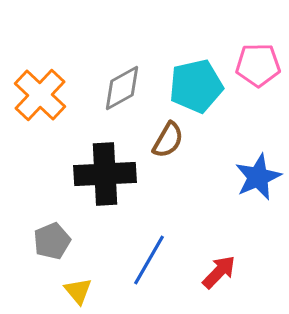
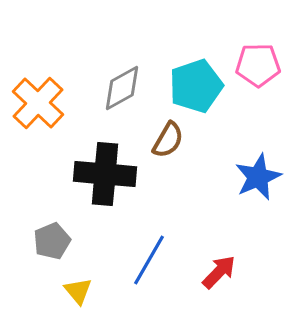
cyan pentagon: rotated 6 degrees counterclockwise
orange cross: moved 2 px left, 8 px down
black cross: rotated 8 degrees clockwise
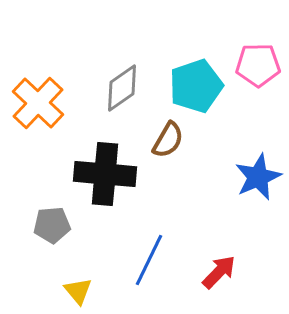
gray diamond: rotated 6 degrees counterclockwise
gray pentagon: moved 16 px up; rotated 18 degrees clockwise
blue line: rotated 4 degrees counterclockwise
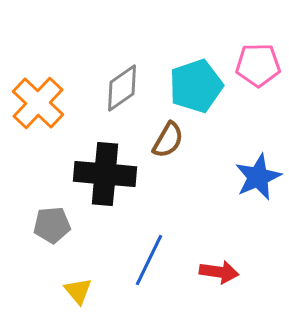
red arrow: rotated 54 degrees clockwise
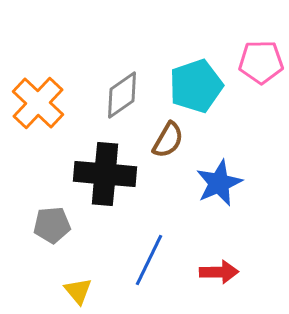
pink pentagon: moved 3 px right, 3 px up
gray diamond: moved 7 px down
blue star: moved 39 px left, 6 px down
red arrow: rotated 9 degrees counterclockwise
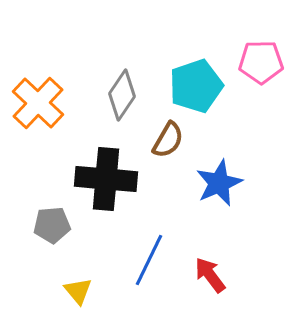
gray diamond: rotated 21 degrees counterclockwise
black cross: moved 1 px right, 5 px down
red arrow: moved 9 px left, 3 px down; rotated 126 degrees counterclockwise
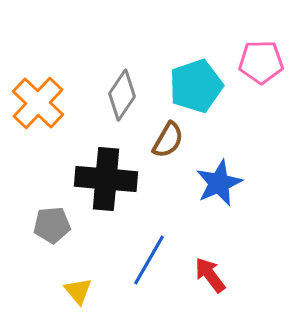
blue line: rotated 4 degrees clockwise
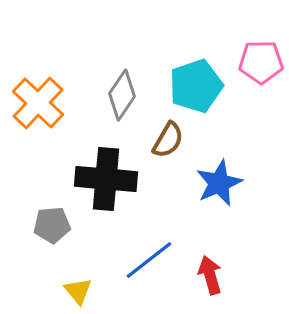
blue line: rotated 22 degrees clockwise
red arrow: rotated 21 degrees clockwise
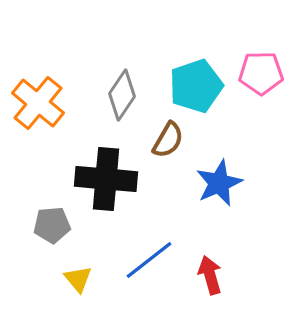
pink pentagon: moved 11 px down
orange cross: rotated 4 degrees counterclockwise
yellow triangle: moved 12 px up
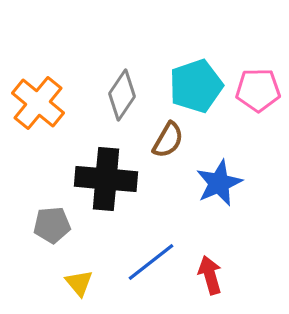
pink pentagon: moved 3 px left, 17 px down
blue line: moved 2 px right, 2 px down
yellow triangle: moved 1 px right, 4 px down
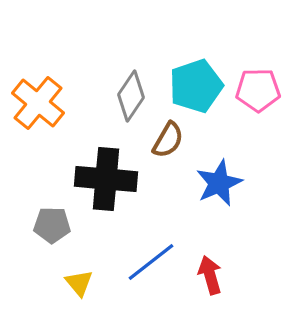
gray diamond: moved 9 px right, 1 px down
gray pentagon: rotated 6 degrees clockwise
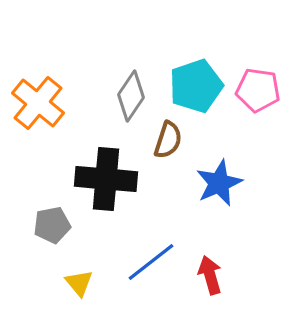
pink pentagon: rotated 9 degrees clockwise
brown semicircle: rotated 12 degrees counterclockwise
gray pentagon: rotated 12 degrees counterclockwise
